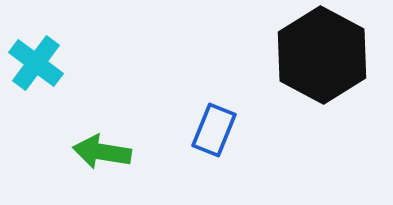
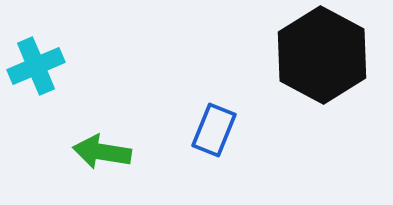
cyan cross: moved 3 px down; rotated 30 degrees clockwise
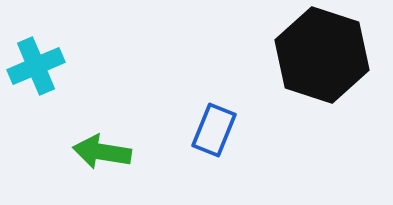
black hexagon: rotated 10 degrees counterclockwise
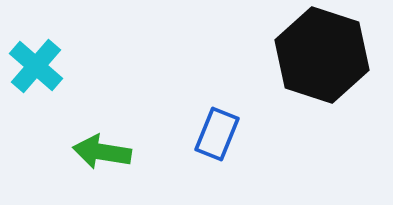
cyan cross: rotated 26 degrees counterclockwise
blue rectangle: moved 3 px right, 4 px down
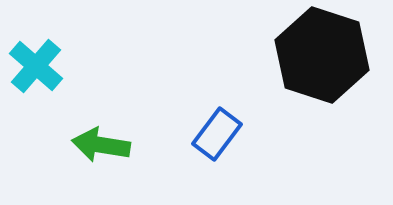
blue rectangle: rotated 15 degrees clockwise
green arrow: moved 1 px left, 7 px up
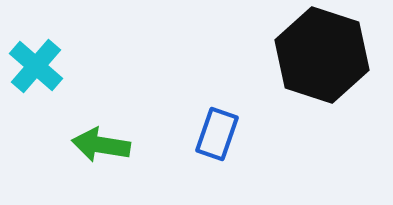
blue rectangle: rotated 18 degrees counterclockwise
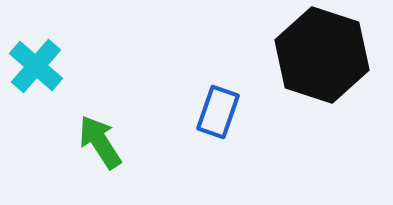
blue rectangle: moved 1 px right, 22 px up
green arrow: moved 1 px left, 3 px up; rotated 48 degrees clockwise
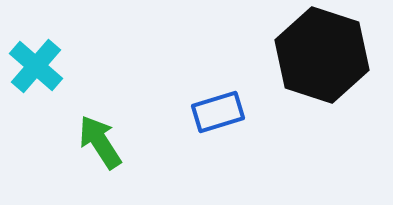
blue rectangle: rotated 54 degrees clockwise
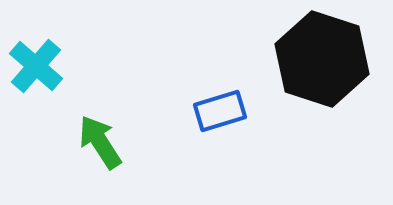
black hexagon: moved 4 px down
blue rectangle: moved 2 px right, 1 px up
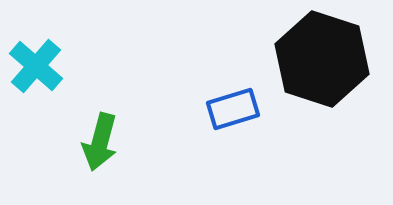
blue rectangle: moved 13 px right, 2 px up
green arrow: rotated 132 degrees counterclockwise
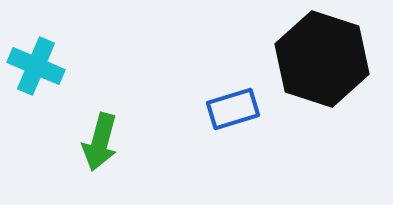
cyan cross: rotated 18 degrees counterclockwise
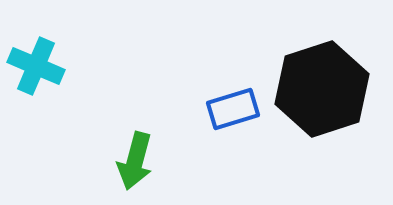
black hexagon: moved 30 px down; rotated 24 degrees clockwise
green arrow: moved 35 px right, 19 px down
